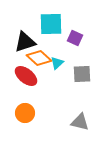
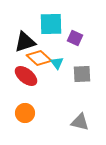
cyan triangle: rotated 24 degrees counterclockwise
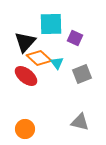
black triangle: rotated 30 degrees counterclockwise
gray square: rotated 18 degrees counterclockwise
orange circle: moved 16 px down
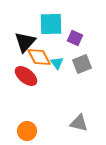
orange diamond: moved 1 px up; rotated 20 degrees clockwise
gray square: moved 10 px up
gray triangle: moved 1 px left, 1 px down
orange circle: moved 2 px right, 2 px down
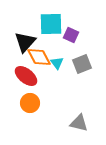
purple square: moved 4 px left, 3 px up
orange circle: moved 3 px right, 28 px up
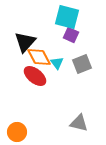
cyan square: moved 16 px right, 7 px up; rotated 15 degrees clockwise
red ellipse: moved 9 px right
orange circle: moved 13 px left, 29 px down
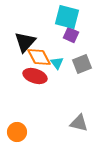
red ellipse: rotated 20 degrees counterclockwise
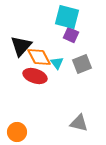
black triangle: moved 4 px left, 4 px down
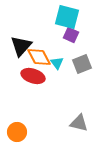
red ellipse: moved 2 px left
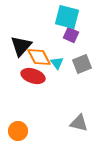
orange circle: moved 1 px right, 1 px up
